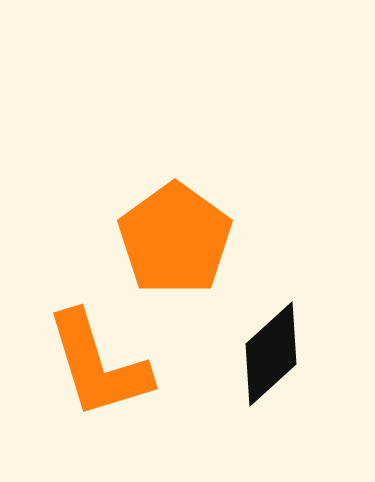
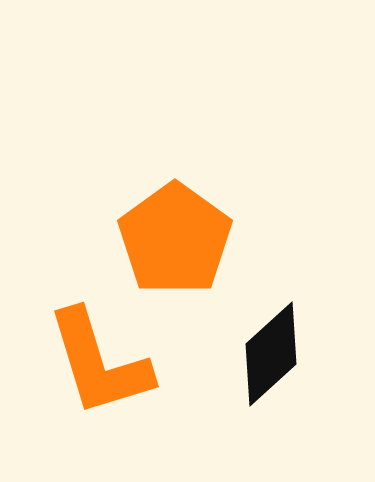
orange L-shape: moved 1 px right, 2 px up
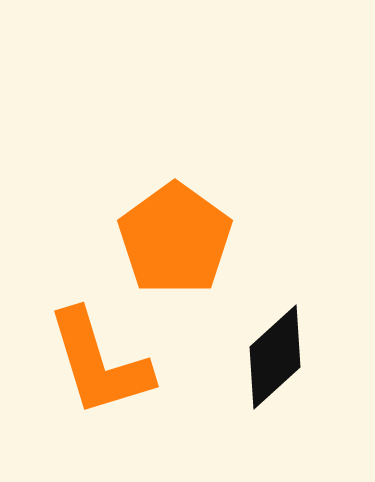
black diamond: moved 4 px right, 3 px down
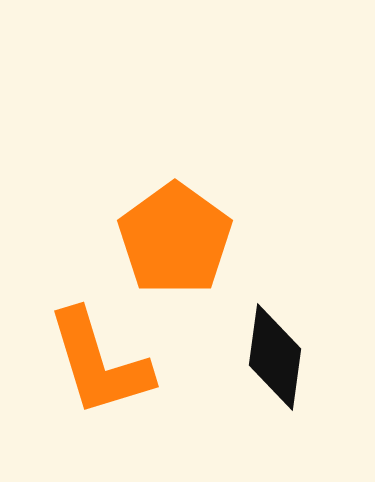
black diamond: rotated 40 degrees counterclockwise
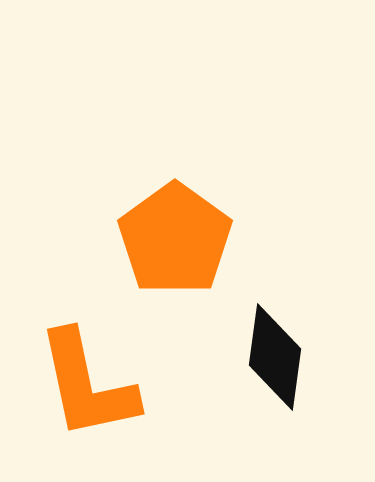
orange L-shape: moved 12 px left, 22 px down; rotated 5 degrees clockwise
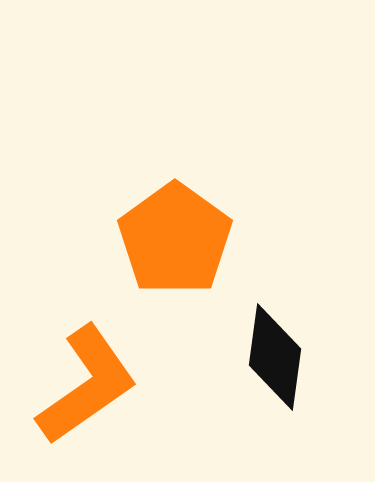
orange L-shape: rotated 113 degrees counterclockwise
